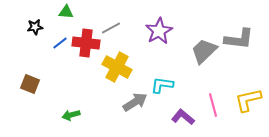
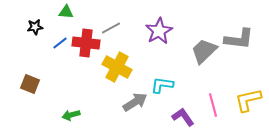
purple L-shape: rotated 15 degrees clockwise
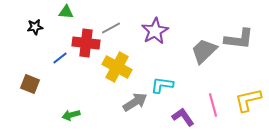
purple star: moved 4 px left
blue line: moved 15 px down
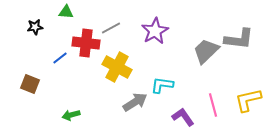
gray trapezoid: moved 2 px right
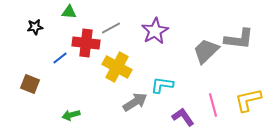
green triangle: moved 3 px right
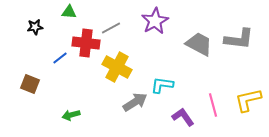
purple star: moved 10 px up
gray trapezoid: moved 7 px left, 7 px up; rotated 72 degrees clockwise
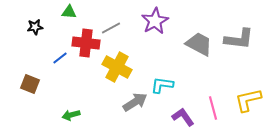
pink line: moved 3 px down
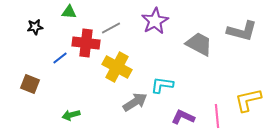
gray L-shape: moved 3 px right, 8 px up; rotated 8 degrees clockwise
pink line: moved 4 px right, 8 px down; rotated 10 degrees clockwise
purple L-shape: rotated 30 degrees counterclockwise
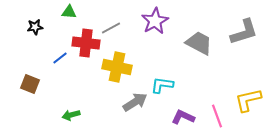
gray L-shape: moved 2 px right, 1 px down; rotated 32 degrees counterclockwise
gray trapezoid: moved 1 px up
yellow cross: rotated 16 degrees counterclockwise
pink line: rotated 15 degrees counterclockwise
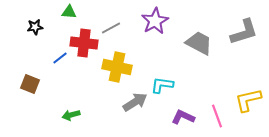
red cross: moved 2 px left
